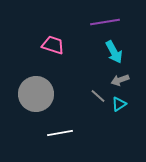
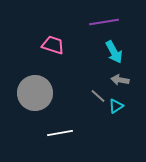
purple line: moved 1 px left
gray arrow: rotated 30 degrees clockwise
gray circle: moved 1 px left, 1 px up
cyan triangle: moved 3 px left, 2 px down
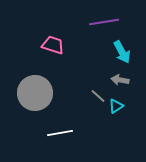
cyan arrow: moved 8 px right
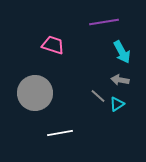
cyan triangle: moved 1 px right, 2 px up
